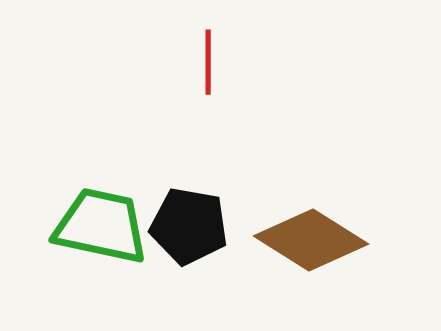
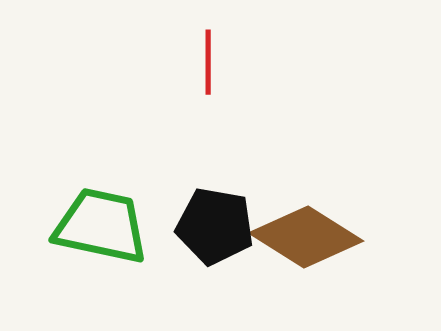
black pentagon: moved 26 px right
brown diamond: moved 5 px left, 3 px up
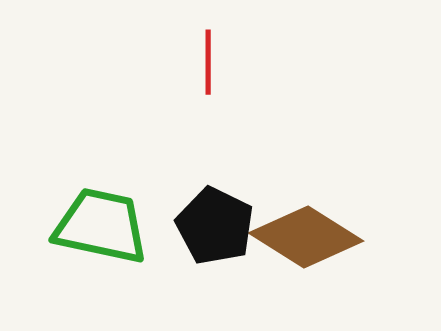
black pentagon: rotated 16 degrees clockwise
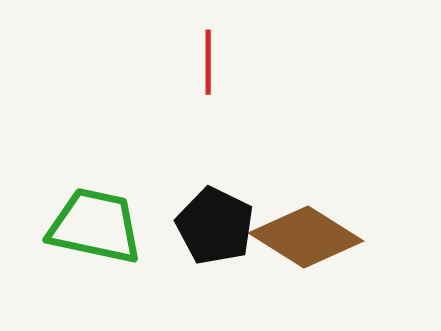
green trapezoid: moved 6 px left
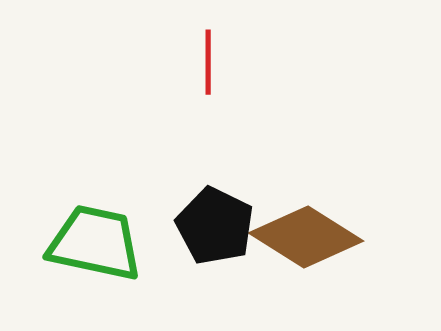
green trapezoid: moved 17 px down
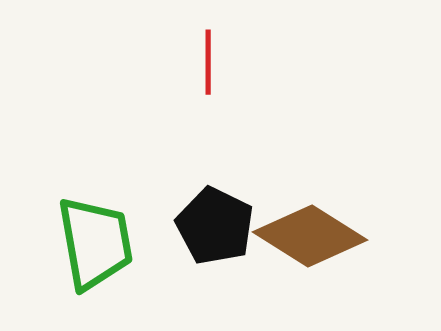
brown diamond: moved 4 px right, 1 px up
green trapezoid: rotated 68 degrees clockwise
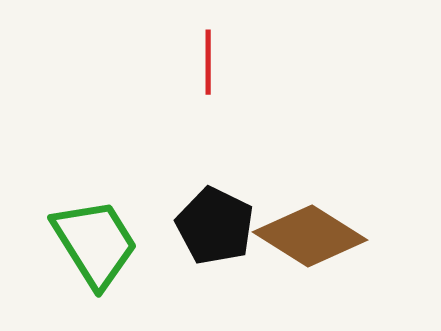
green trapezoid: rotated 22 degrees counterclockwise
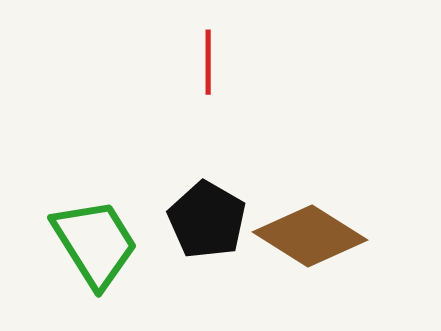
black pentagon: moved 8 px left, 6 px up; rotated 4 degrees clockwise
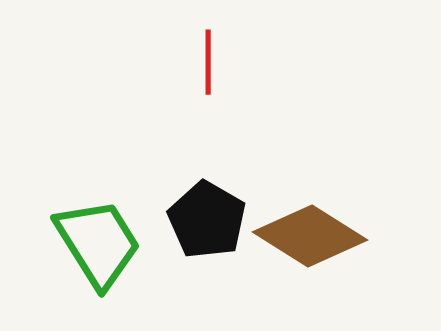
green trapezoid: moved 3 px right
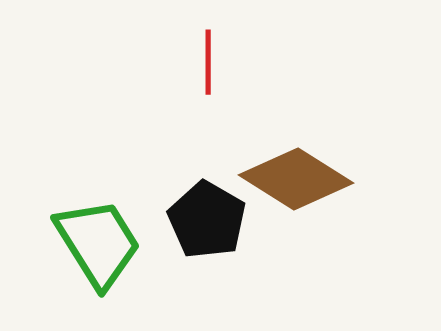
brown diamond: moved 14 px left, 57 px up
